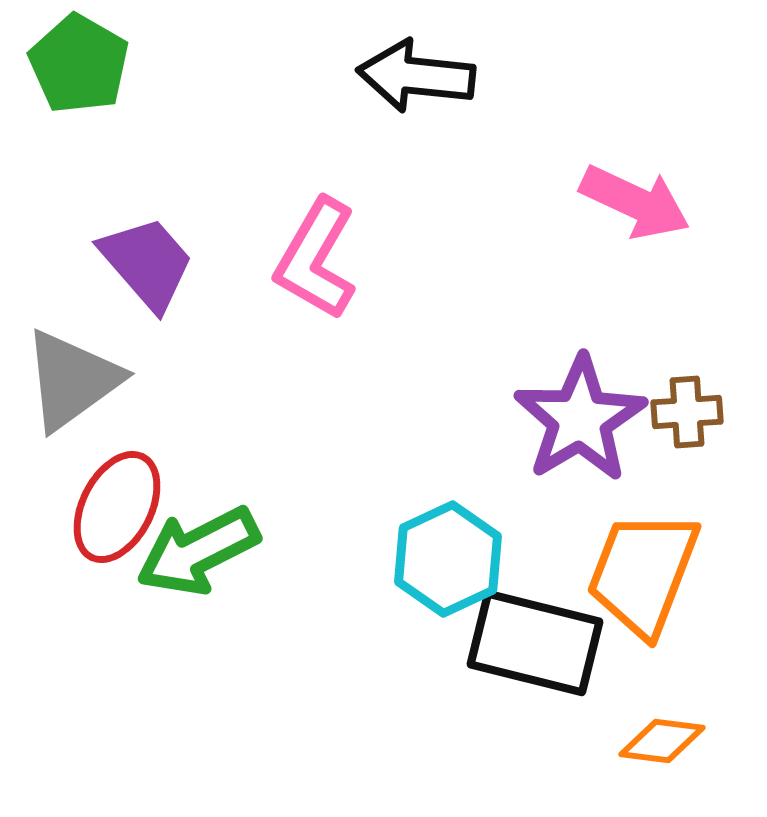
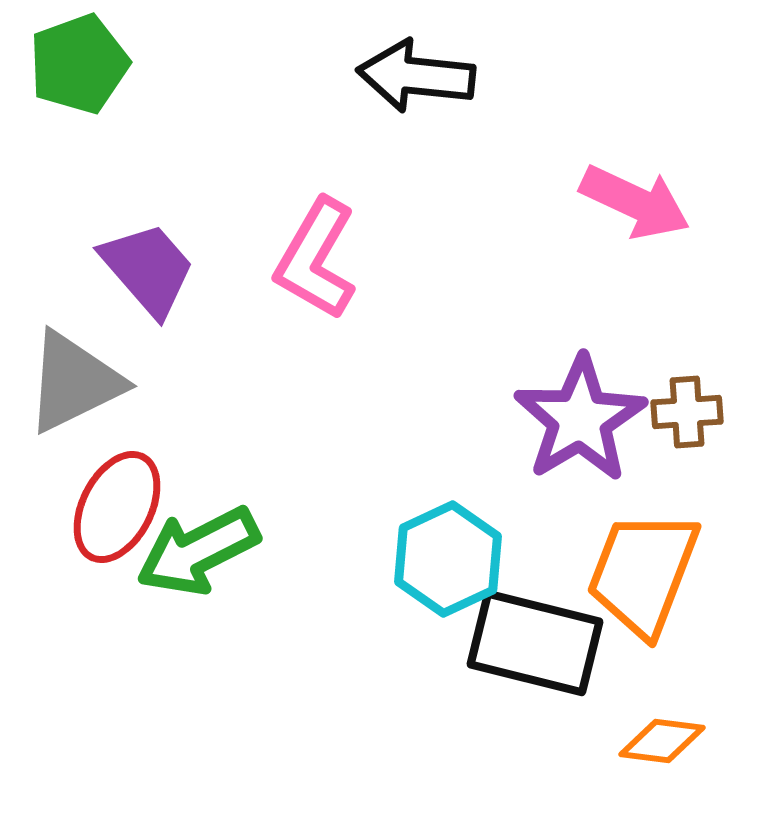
green pentagon: rotated 22 degrees clockwise
purple trapezoid: moved 1 px right, 6 px down
gray triangle: moved 2 px right, 2 px down; rotated 10 degrees clockwise
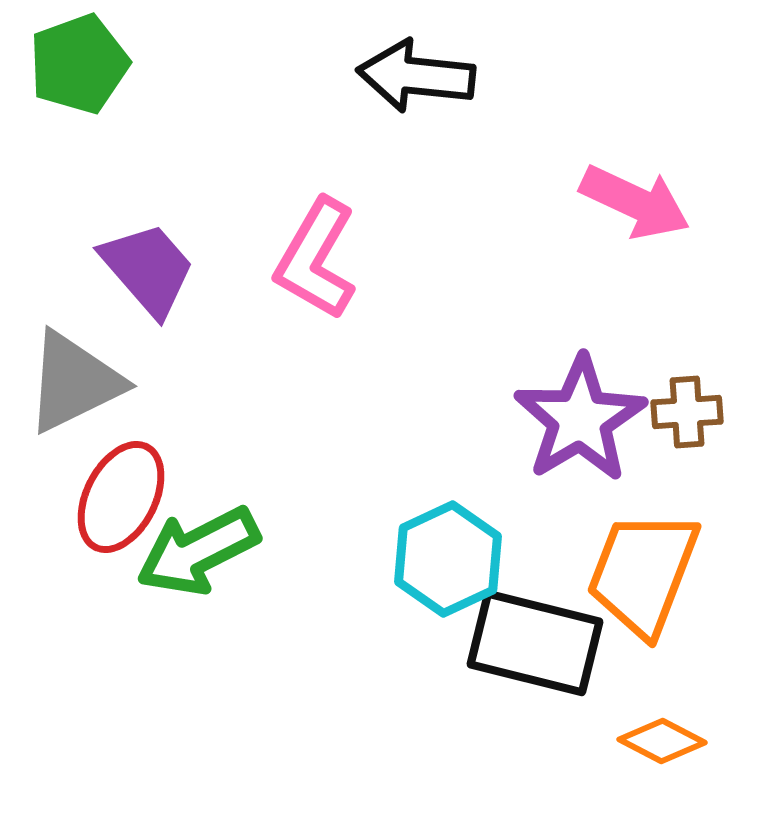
red ellipse: moved 4 px right, 10 px up
orange diamond: rotated 20 degrees clockwise
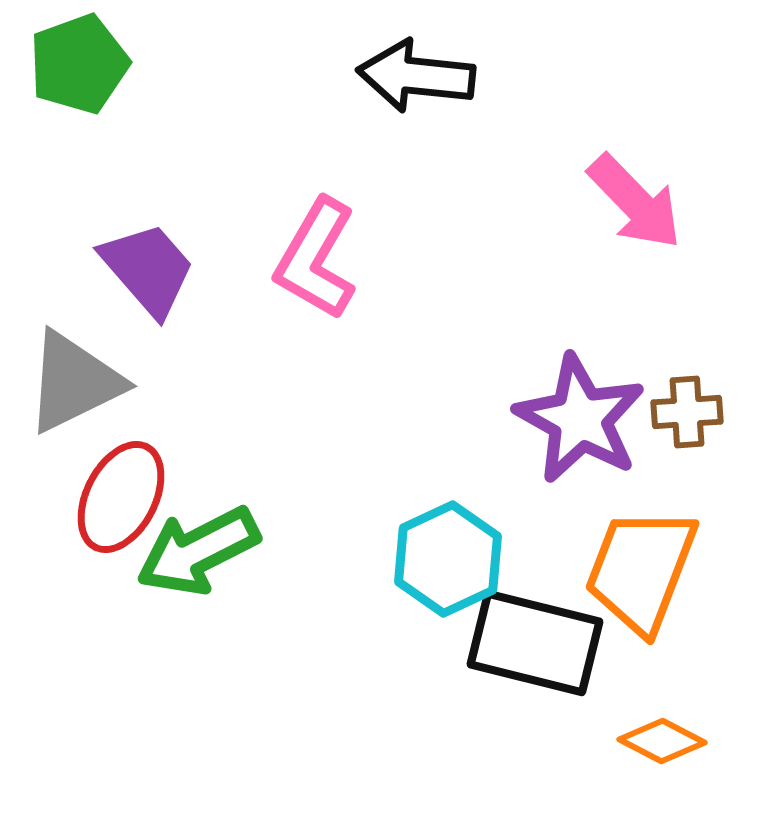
pink arrow: rotated 21 degrees clockwise
purple star: rotated 12 degrees counterclockwise
orange trapezoid: moved 2 px left, 3 px up
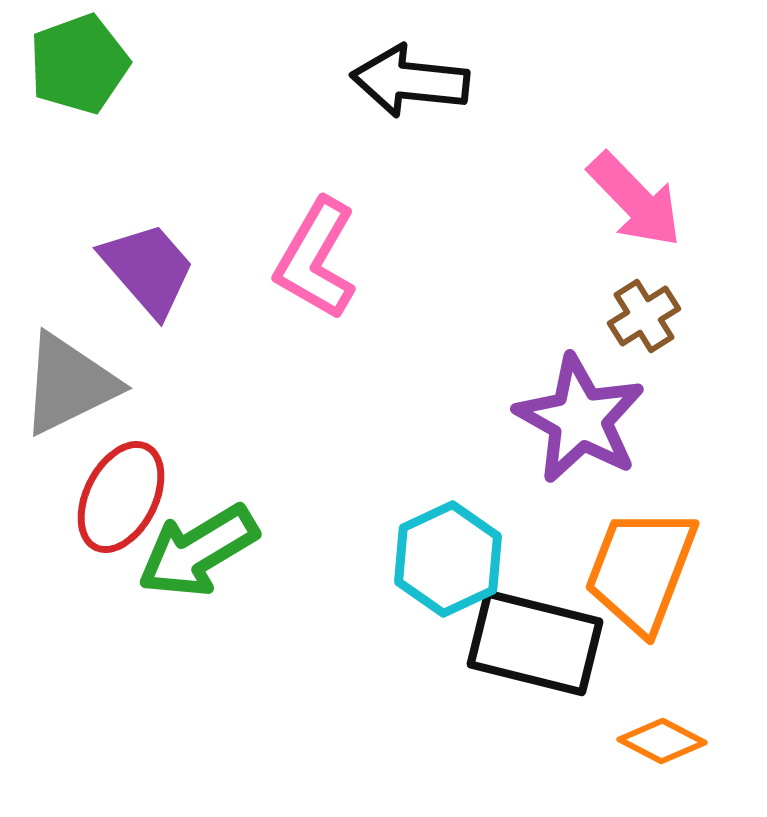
black arrow: moved 6 px left, 5 px down
pink arrow: moved 2 px up
gray triangle: moved 5 px left, 2 px down
brown cross: moved 43 px left, 96 px up; rotated 28 degrees counterclockwise
green arrow: rotated 4 degrees counterclockwise
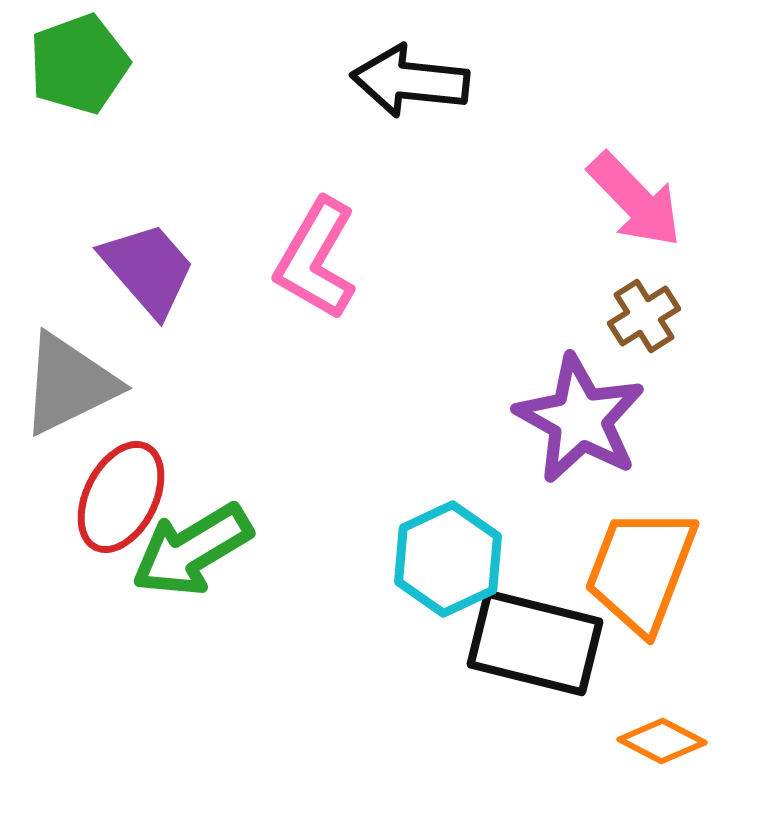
green arrow: moved 6 px left, 1 px up
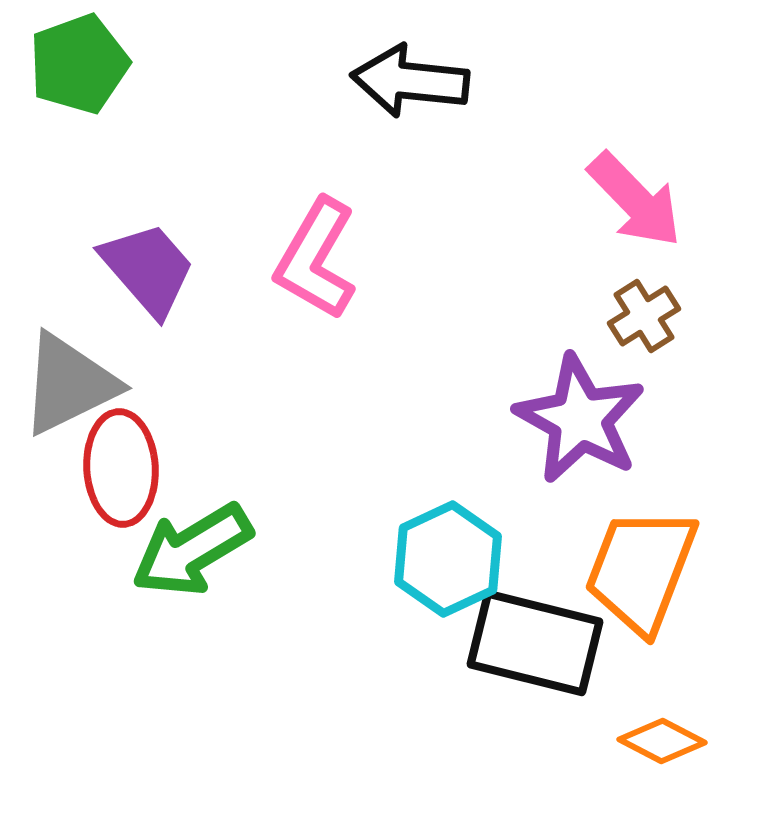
red ellipse: moved 29 px up; rotated 30 degrees counterclockwise
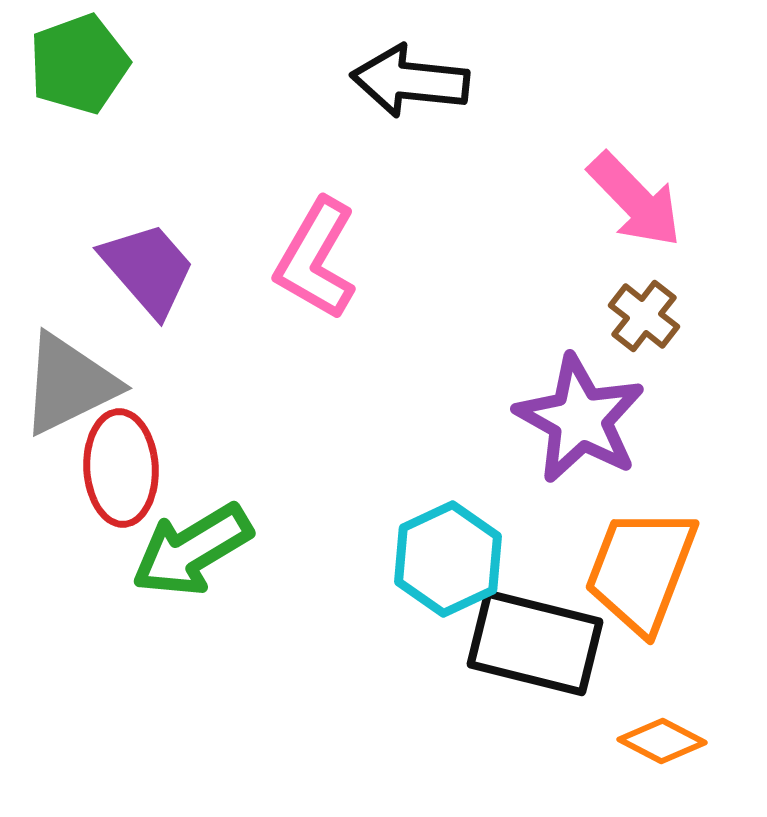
brown cross: rotated 20 degrees counterclockwise
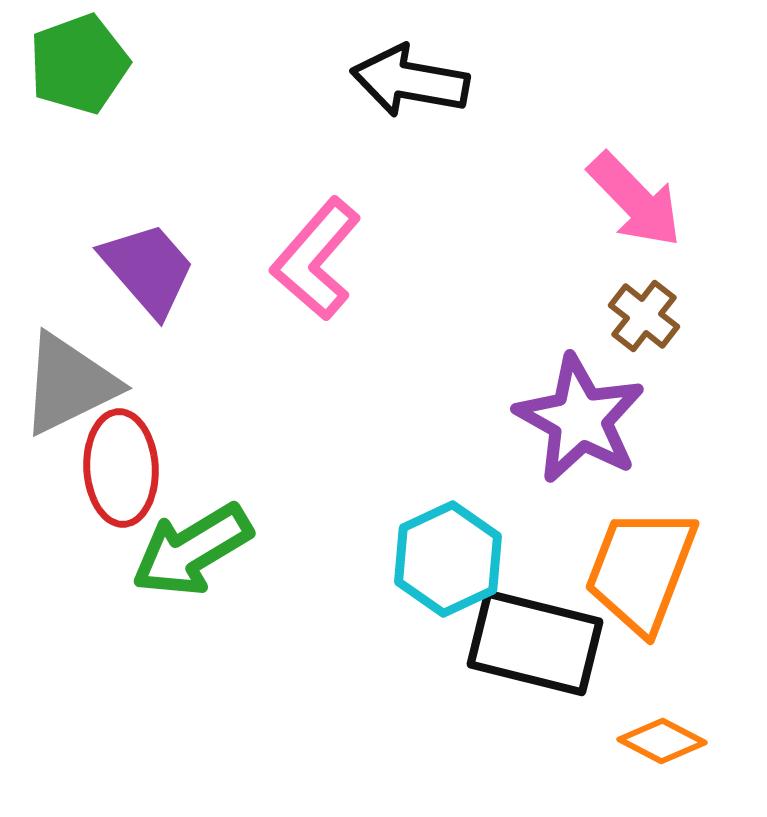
black arrow: rotated 4 degrees clockwise
pink L-shape: rotated 11 degrees clockwise
